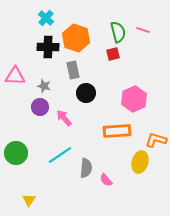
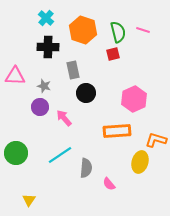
orange hexagon: moved 7 px right, 8 px up
pink semicircle: moved 3 px right, 4 px down
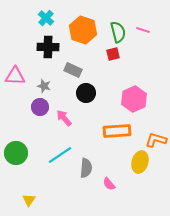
gray rectangle: rotated 54 degrees counterclockwise
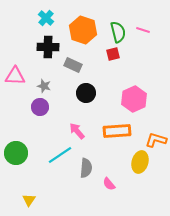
gray rectangle: moved 5 px up
pink arrow: moved 13 px right, 13 px down
